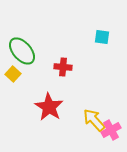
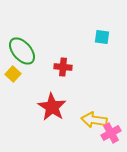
red star: moved 3 px right
yellow arrow: rotated 40 degrees counterclockwise
pink cross: moved 3 px down
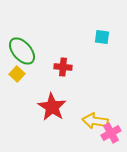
yellow square: moved 4 px right
yellow arrow: moved 1 px right, 1 px down
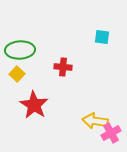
green ellipse: moved 2 px left, 1 px up; rotated 52 degrees counterclockwise
red star: moved 18 px left, 2 px up
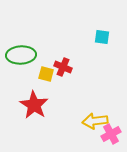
green ellipse: moved 1 px right, 5 px down
red cross: rotated 18 degrees clockwise
yellow square: moved 29 px right; rotated 28 degrees counterclockwise
yellow arrow: rotated 15 degrees counterclockwise
pink cross: moved 1 px down
